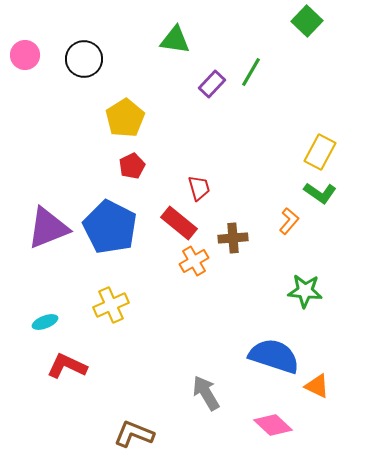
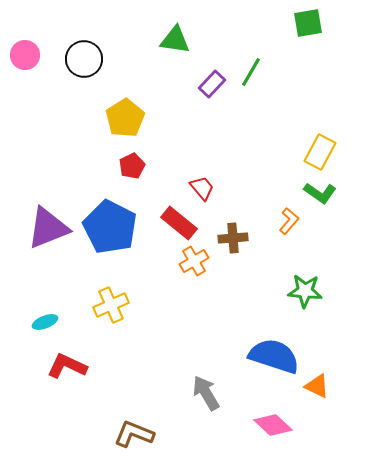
green square: moved 1 px right, 2 px down; rotated 36 degrees clockwise
red trapezoid: moved 3 px right; rotated 24 degrees counterclockwise
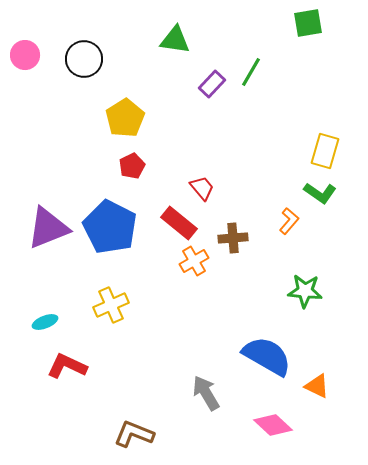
yellow rectangle: moved 5 px right, 1 px up; rotated 12 degrees counterclockwise
blue semicircle: moved 7 px left; rotated 12 degrees clockwise
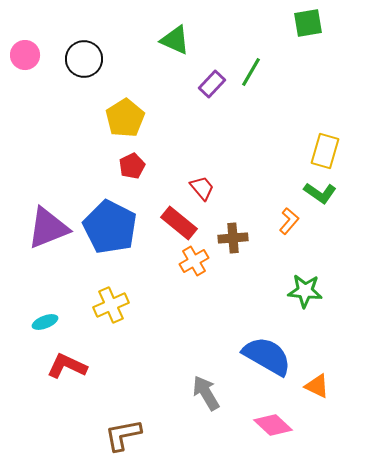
green triangle: rotated 16 degrees clockwise
brown L-shape: moved 11 px left, 1 px down; rotated 33 degrees counterclockwise
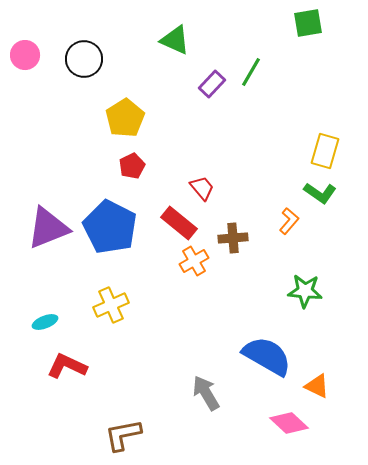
pink diamond: moved 16 px right, 2 px up
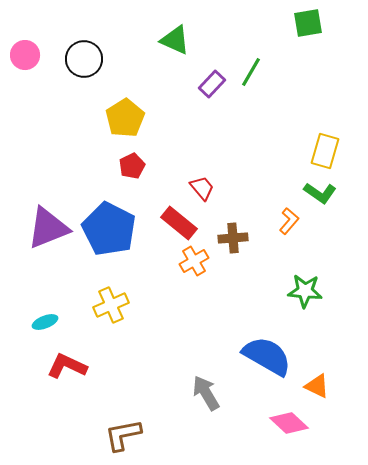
blue pentagon: moved 1 px left, 2 px down
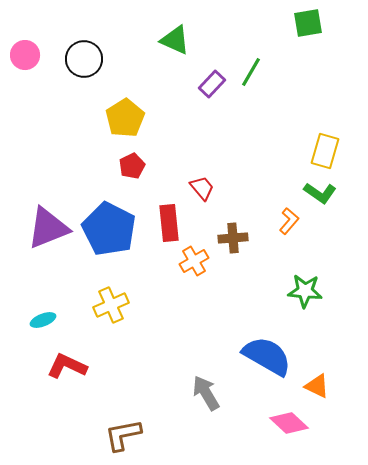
red rectangle: moved 10 px left; rotated 45 degrees clockwise
cyan ellipse: moved 2 px left, 2 px up
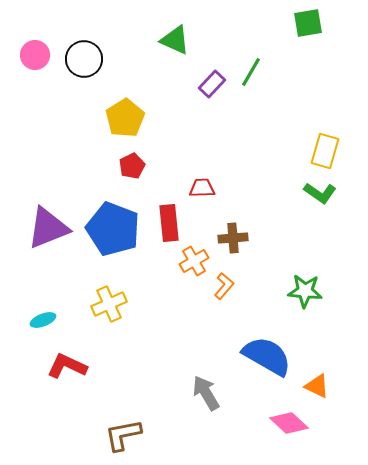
pink circle: moved 10 px right
red trapezoid: rotated 52 degrees counterclockwise
orange L-shape: moved 65 px left, 65 px down
blue pentagon: moved 4 px right; rotated 6 degrees counterclockwise
yellow cross: moved 2 px left, 1 px up
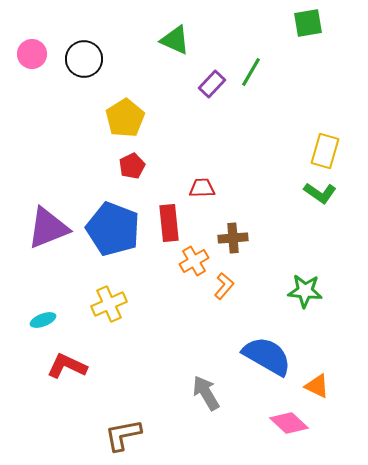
pink circle: moved 3 px left, 1 px up
